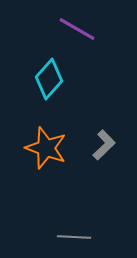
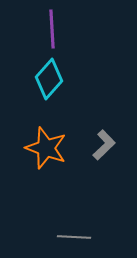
purple line: moved 25 px left; rotated 57 degrees clockwise
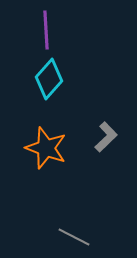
purple line: moved 6 px left, 1 px down
gray L-shape: moved 2 px right, 8 px up
gray line: rotated 24 degrees clockwise
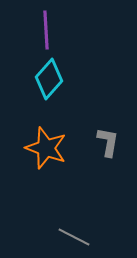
gray L-shape: moved 2 px right, 5 px down; rotated 36 degrees counterclockwise
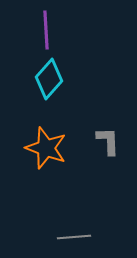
gray L-shape: moved 1 px up; rotated 12 degrees counterclockwise
gray line: rotated 32 degrees counterclockwise
